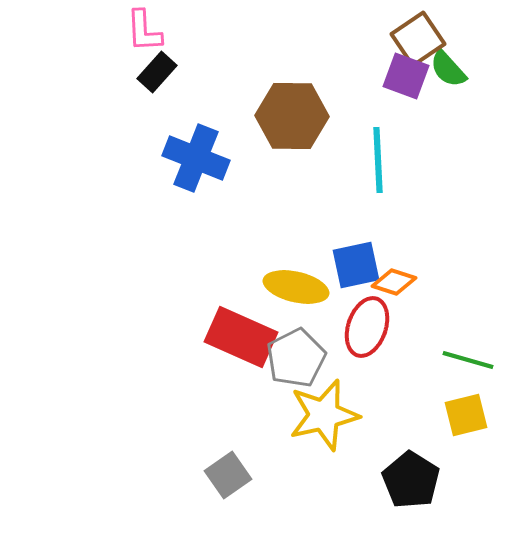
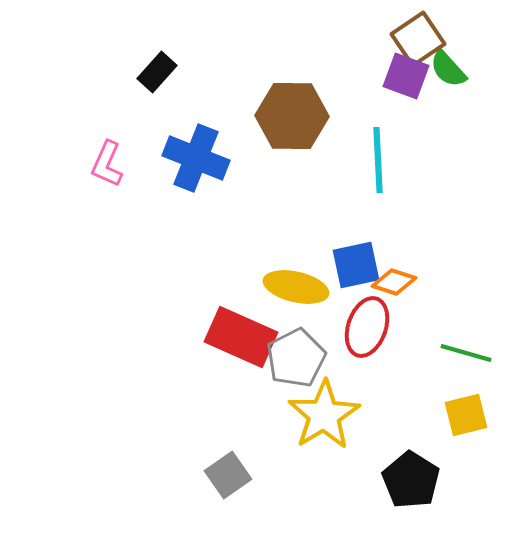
pink L-shape: moved 37 px left, 133 px down; rotated 27 degrees clockwise
green line: moved 2 px left, 7 px up
yellow star: rotated 18 degrees counterclockwise
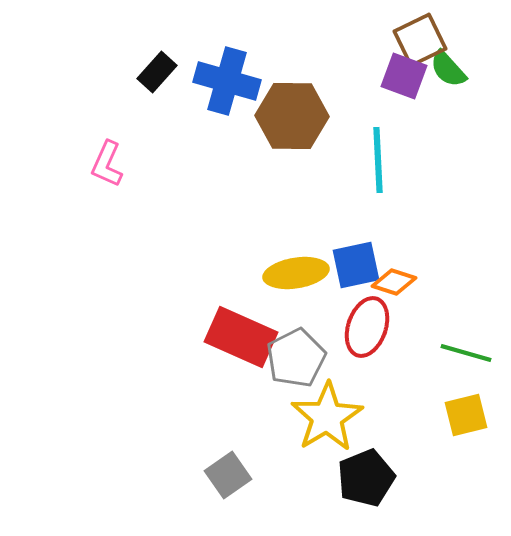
brown square: moved 2 px right, 1 px down; rotated 8 degrees clockwise
purple square: moved 2 px left
blue cross: moved 31 px right, 77 px up; rotated 6 degrees counterclockwise
yellow ellipse: moved 14 px up; rotated 22 degrees counterclockwise
yellow star: moved 3 px right, 2 px down
black pentagon: moved 45 px left, 2 px up; rotated 18 degrees clockwise
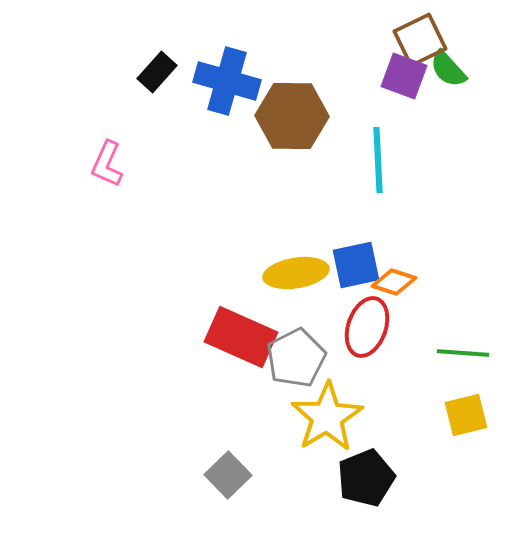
green line: moved 3 px left; rotated 12 degrees counterclockwise
gray square: rotated 9 degrees counterclockwise
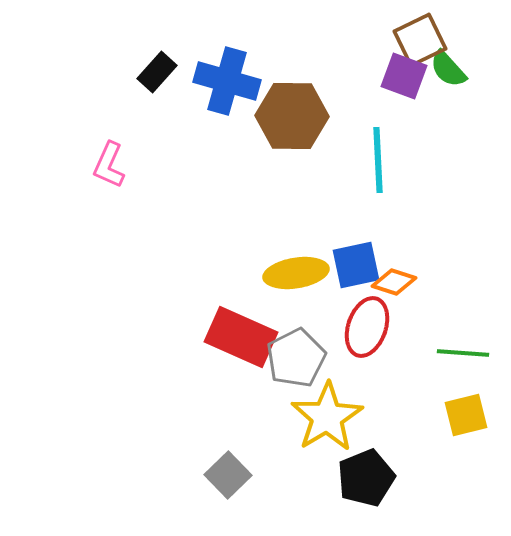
pink L-shape: moved 2 px right, 1 px down
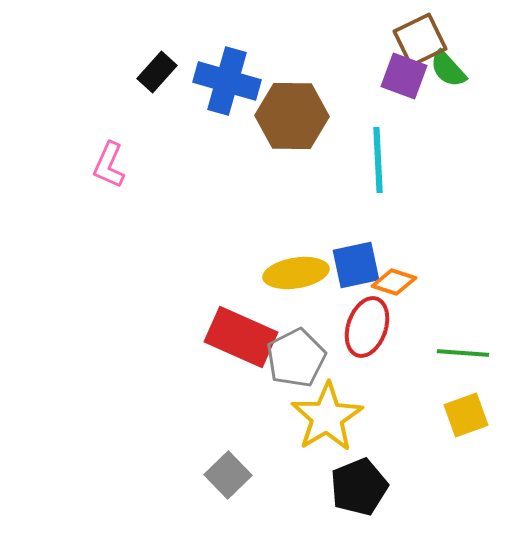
yellow square: rotated 6 degrees counterclockwise
black pentagon: moved 7 px left, 9 px down
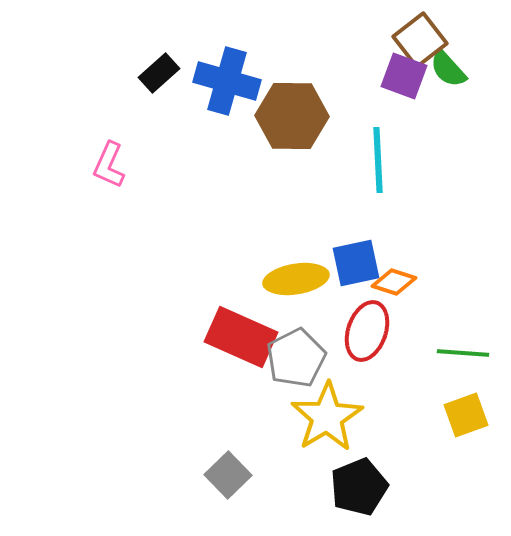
brown square: rotated 12 degrees counterclockwise
black rectangle: moved 2 px right, 1 px down; rotated 6 degrees clockwise
blue square: moved 2 px up
yellow ellipse: moved 6 px down
red ellipse: moved 4 px down
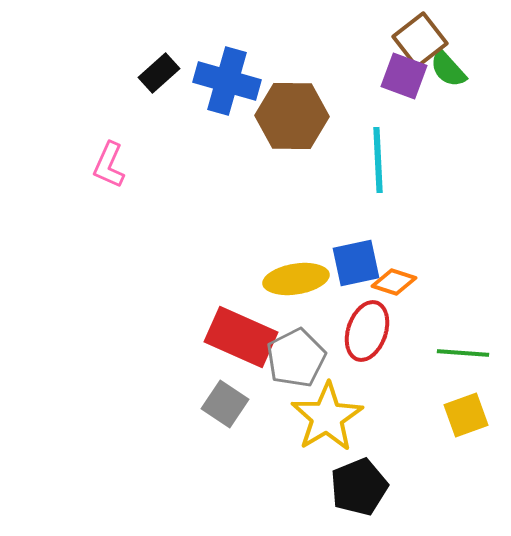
gray square: moved 3 px left, 71 px up; rotated 12 degrees counterclockwise
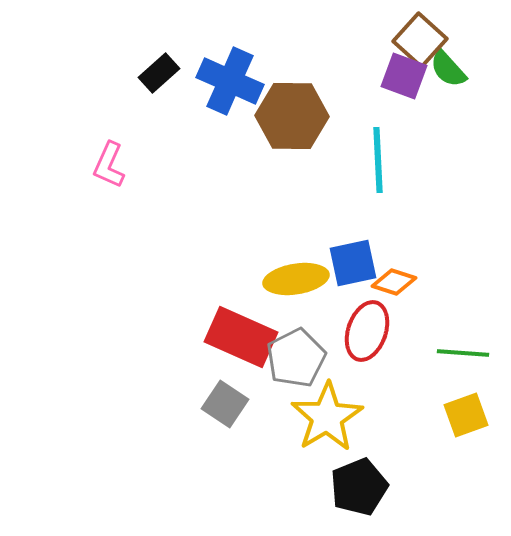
brown square: rotated 10 degrees counterclockwise
blue cross: moved 3 px right; rotated 8 degrees clockwise
blue square: moved 3 px left
